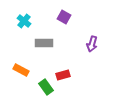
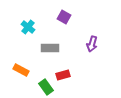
cyan cross: moved 4 px right, 6 px down
gray rectangle: moved 6 px right, 5 px down
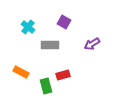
purple square: moved 5 px down
purple arrow: rotated 42 degrees clockwise
gray rectangle: moved 3 px up
orange rectangle: moved 2 px down
green rectangle: moved 1 px up; rotated 21 degrees clockwise
